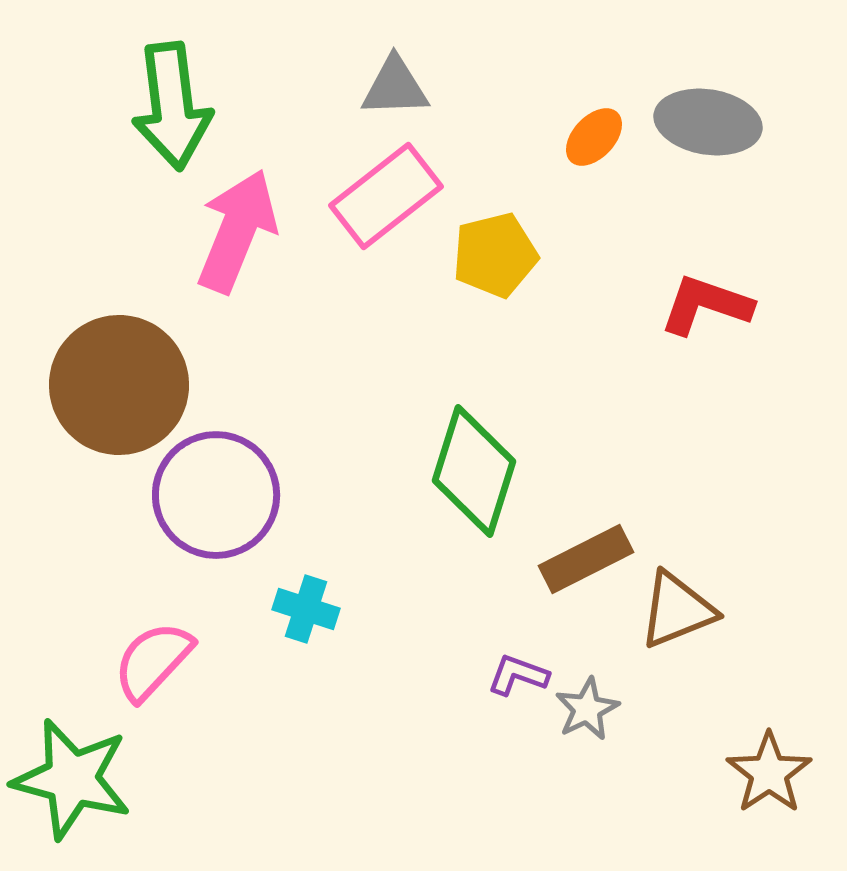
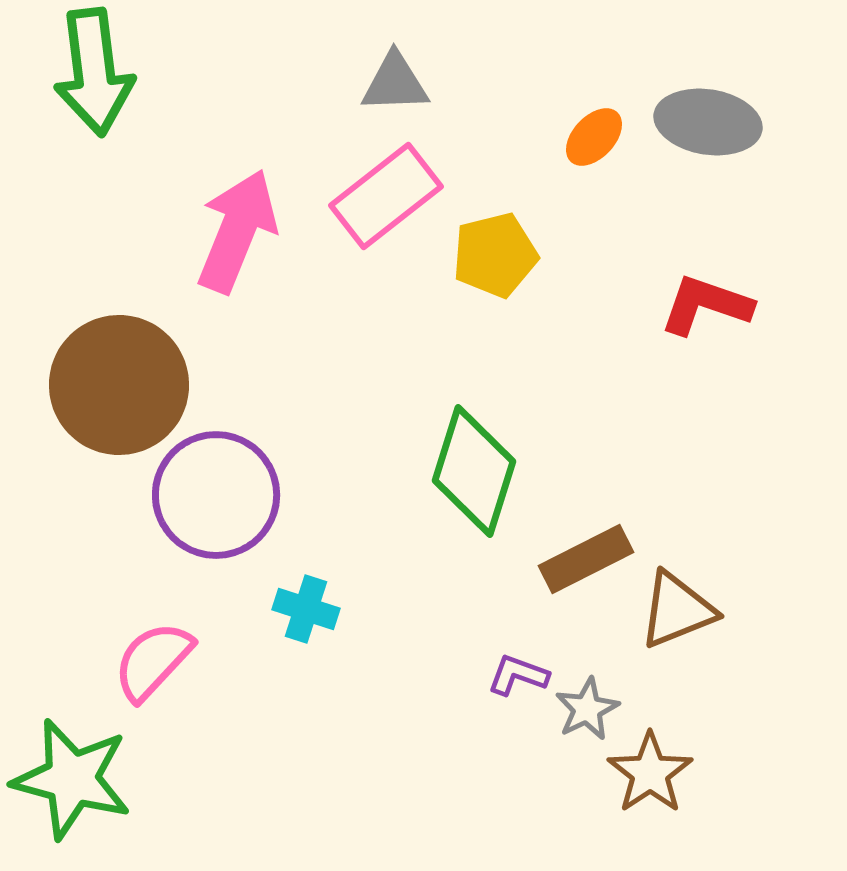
gray triangle: moved 4 px up
green arrow: moved 78 px left, 34 px up
brown star: moved 119 px left
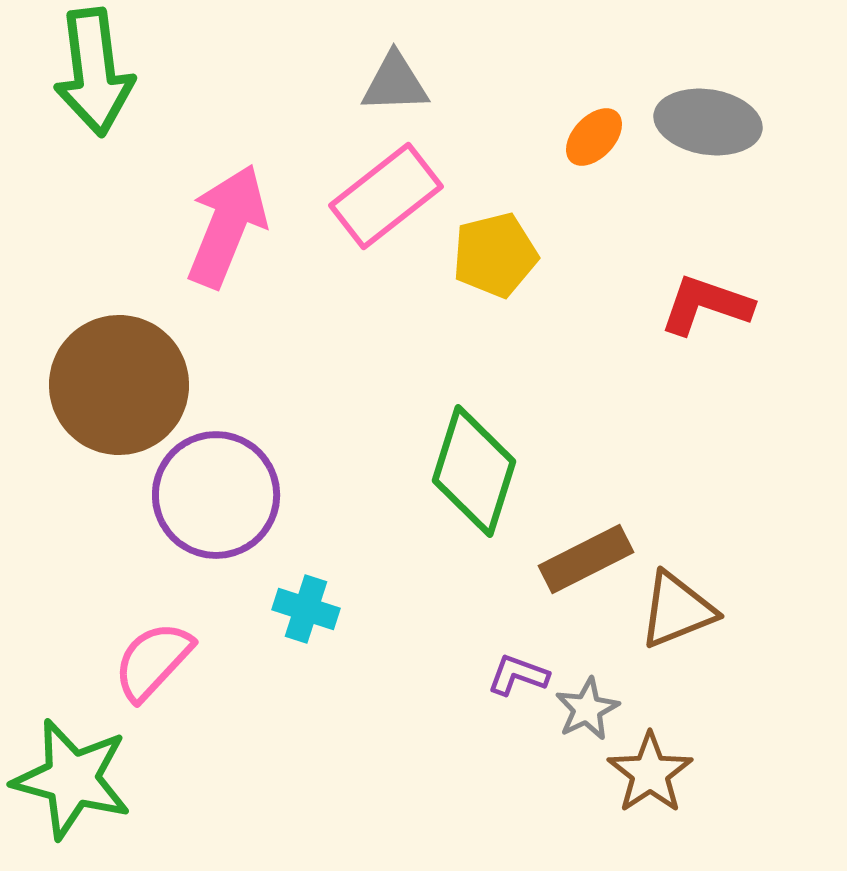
pink arrow: moved 10 px left, 5 px up
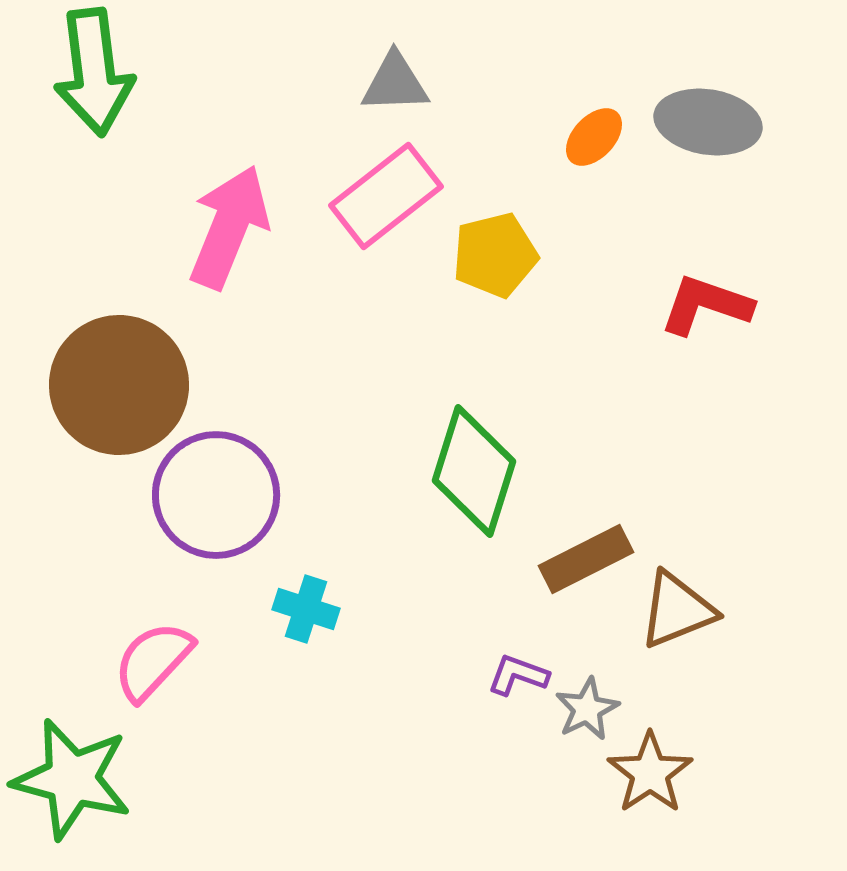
pink arrow: moved 2 px right, 1 px down
